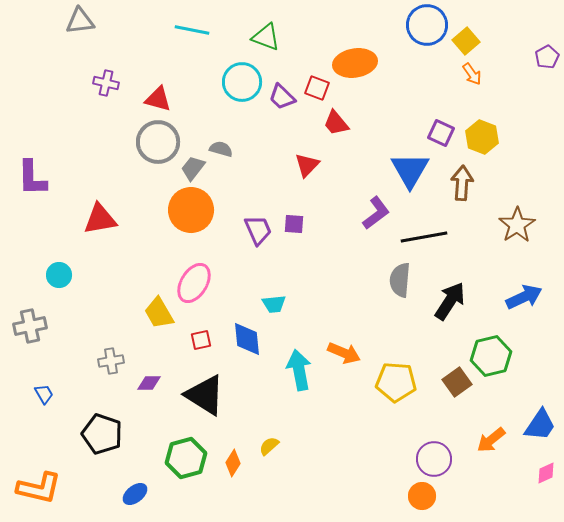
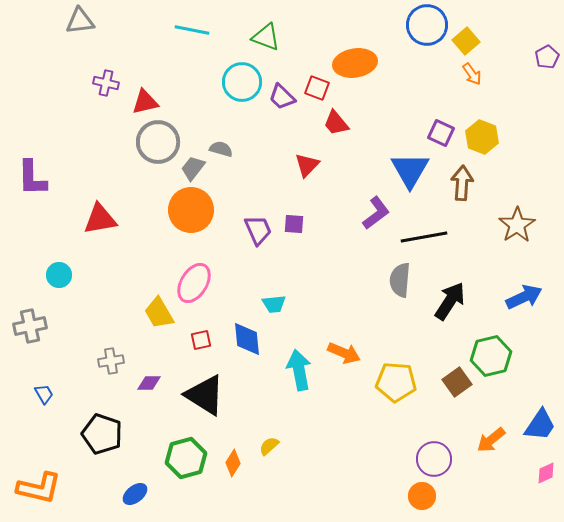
red triangle at (158, 99): moved 13 px left, 3 px down; rotated 28 degrees counterclockwise
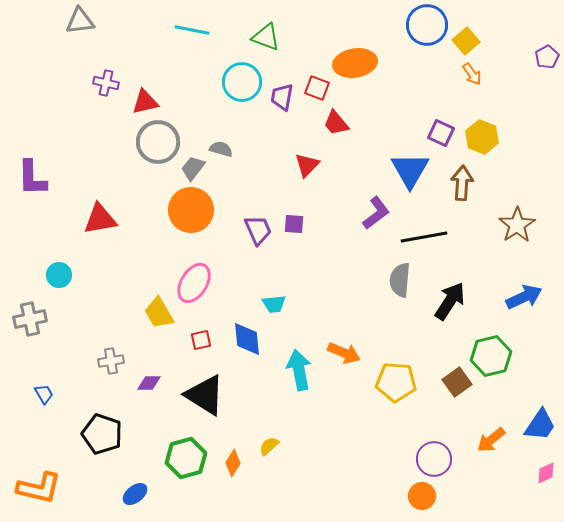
purple trapezoid at (282, 97): rotated 56 degrees clockwise
gray cross at (30, 326): moved 7 px up
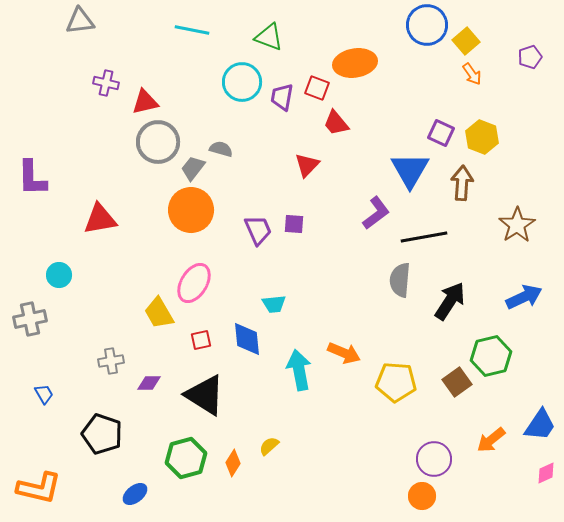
green triangle at (266, 37): moved 3 px right
purple pentagon at (547, 57): moved 17 px left; rotated 10 degrees clockwise
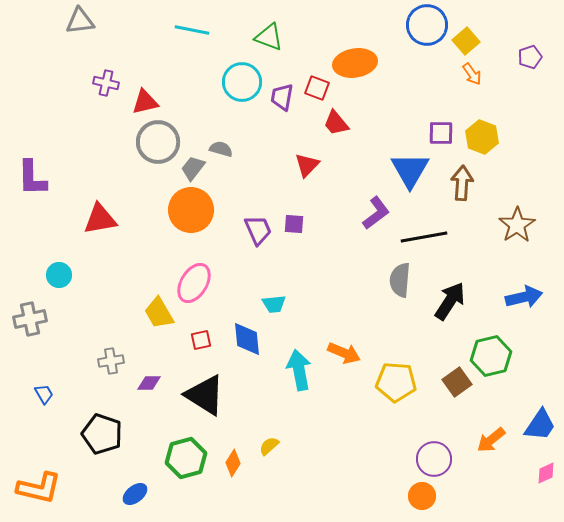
purple square at (441, 133): rotated 24 degrees counterclockwise
blue arrow at (524, 297): rotated 12 degrees clockwise
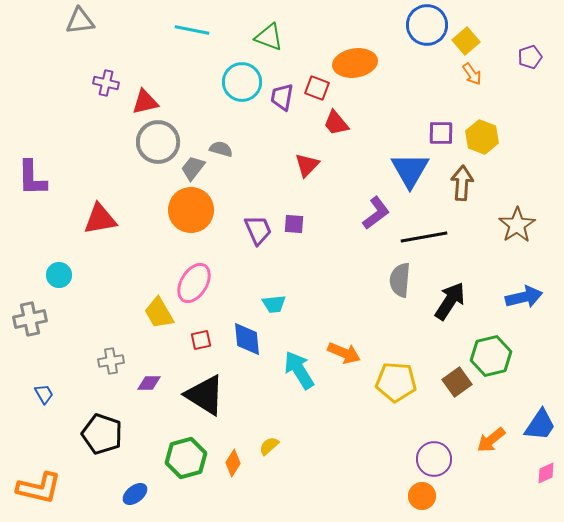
cyan arrow at (299, 370): rotated 21 degrees counterclockwise
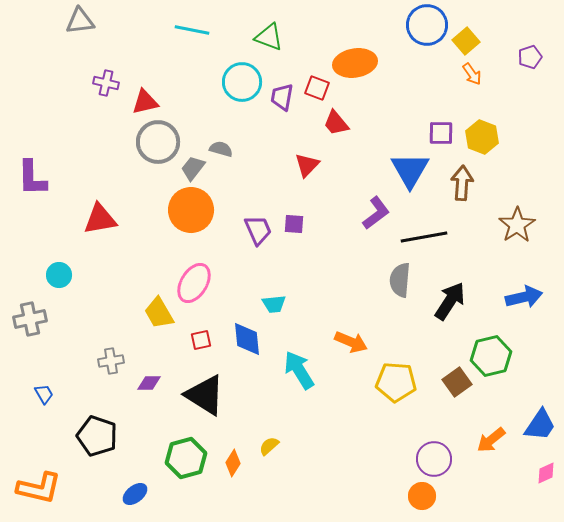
orange arrow at (344, 353): moved 7 px right, 11 px up
black pentagon at (102, 434): moved 5 px left, 2 px down
